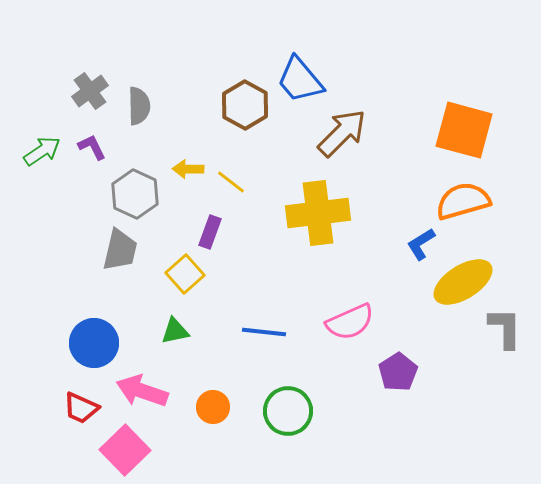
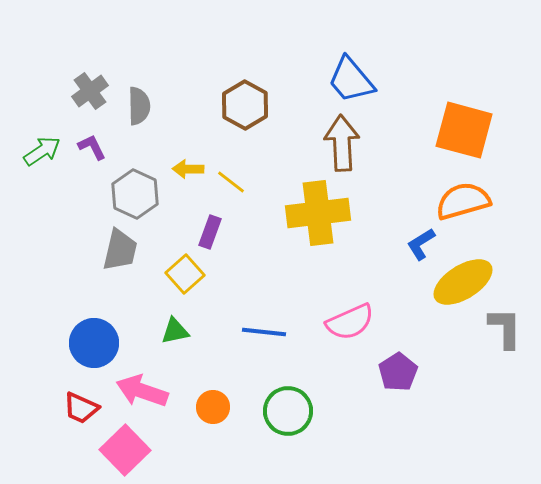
blue trapezoid: moved 51 px right
brown arrow: moved 10 px down; rotated 48 degrees counterclockwise
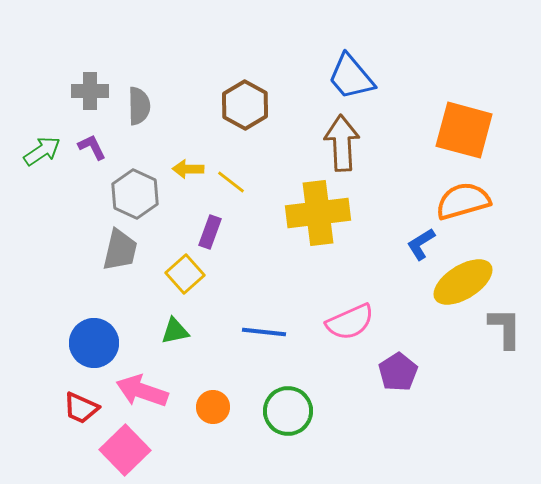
blue trapezoid: moved 3 px up
gray cross: rotated 36 degrees clockwise
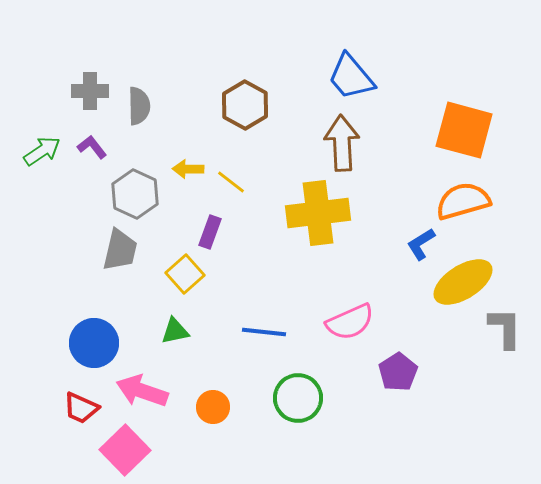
purple L-shape: rotated 12 degrees counterclockwise
green circle: moved 10 px right, 13 px up
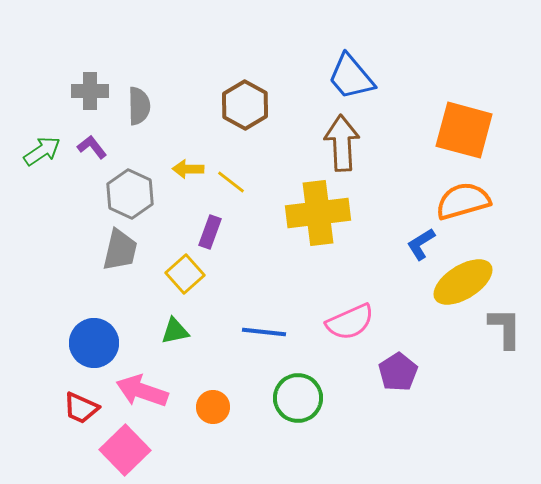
gray hexagon: moved 5 px left
